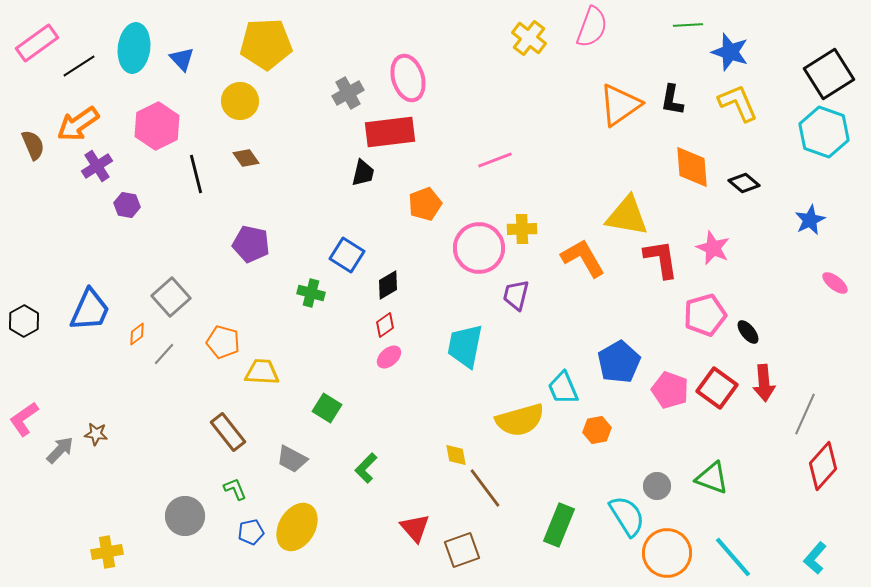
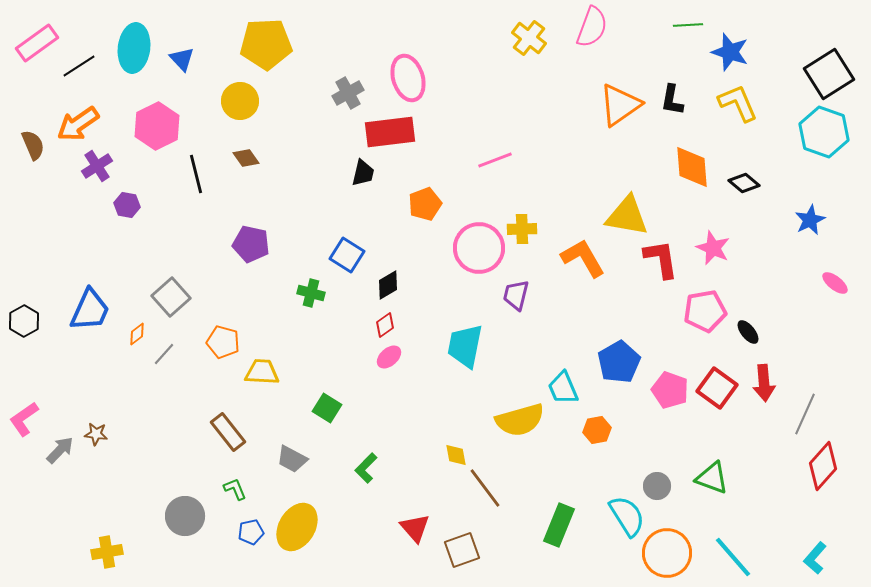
pink pentagon at (705, 315): moved 4 px up; rotated 6 degrees clockwise
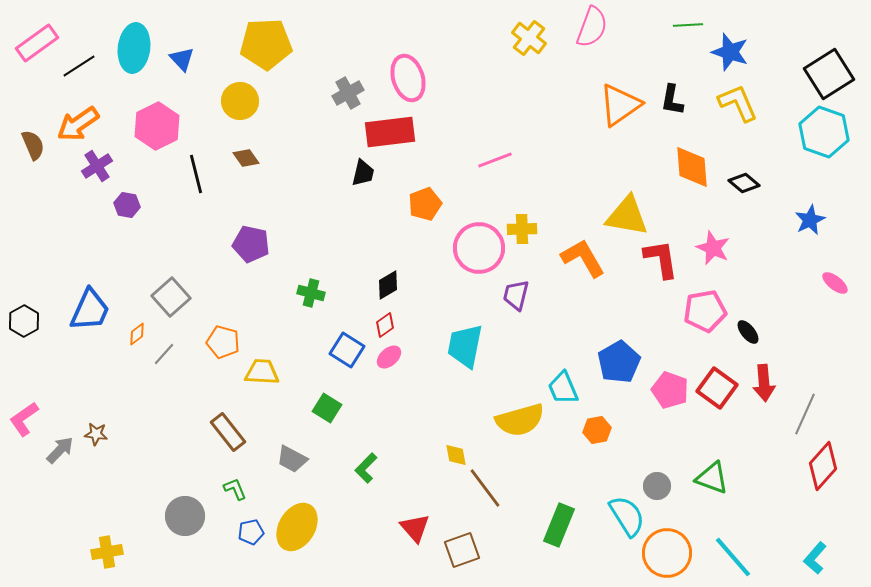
blue square at (347, 255): moved 95 px down
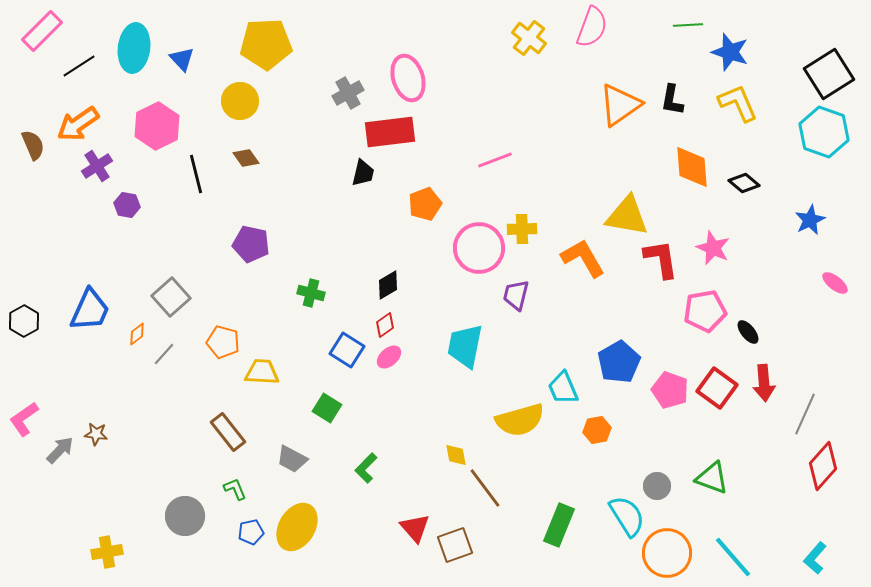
pink rectangle at (37, 43): moved 5 px right, 12 px up; rotated 9 degrees counterclockwise
brown square at (462, 550): moved 7 px left, 5 px up
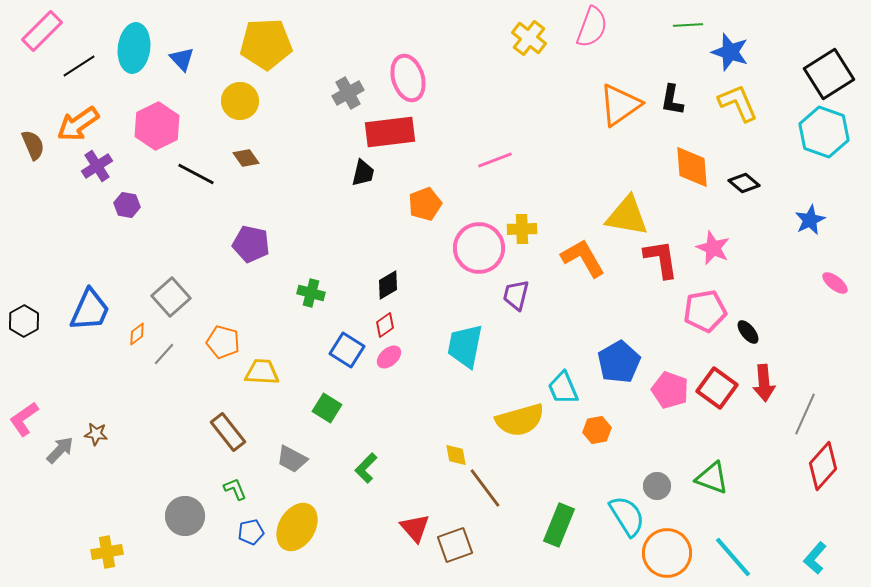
black line at (196, 174): rotated 48 degrees counterclockwise
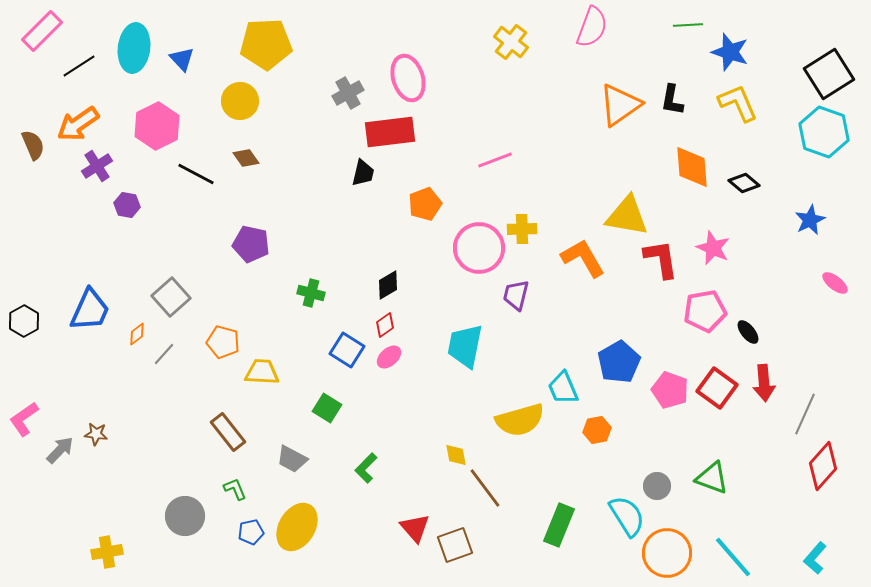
yellow cross at (529, 38): moved 18 px left, 4 px down
